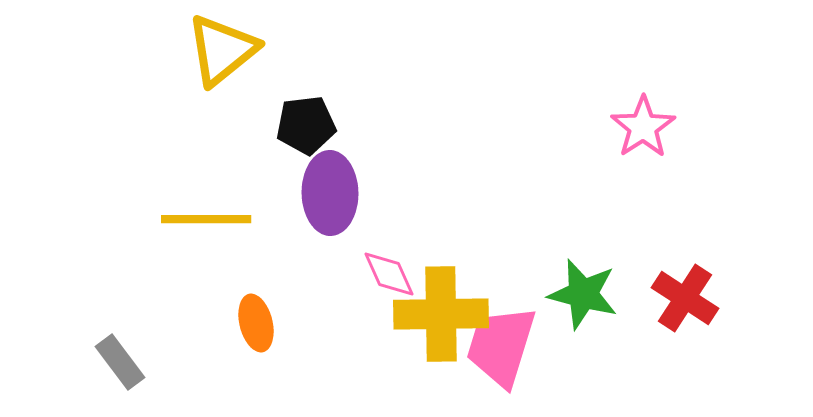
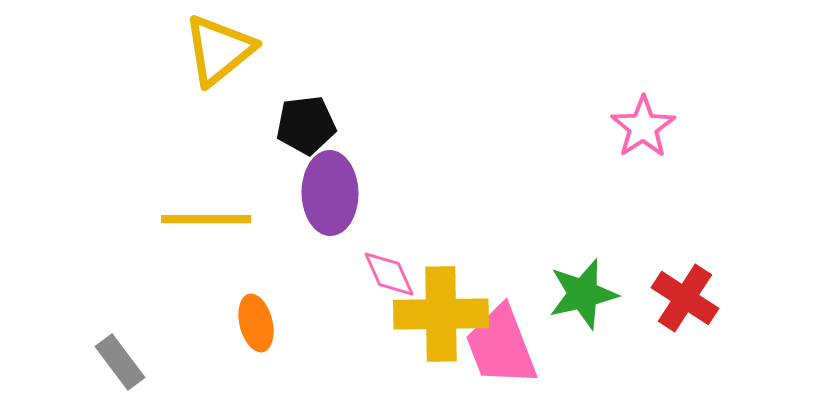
yellow triangle: moved 3 px left
green star: rotated 28 degrees counterclockwise
pink trapezoid: rotated 38 degrees counterclockwise
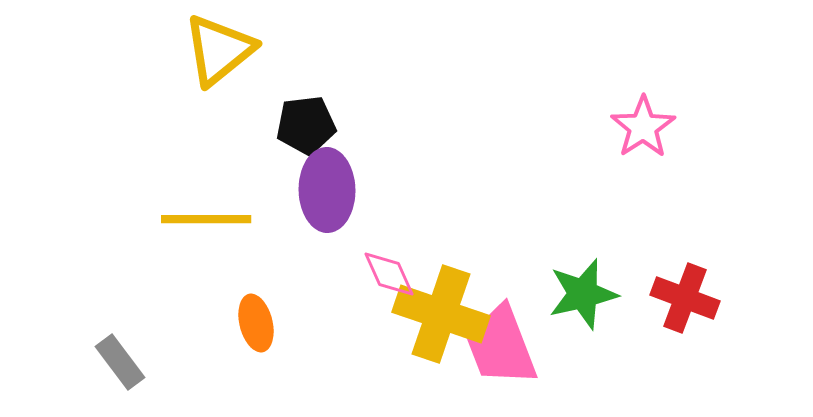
purple ellipse: moved 3 px left, 3 px up
red cross: rotated 12 degrees counterclockwise
yellow cross: rotated 20 degrees clockwise
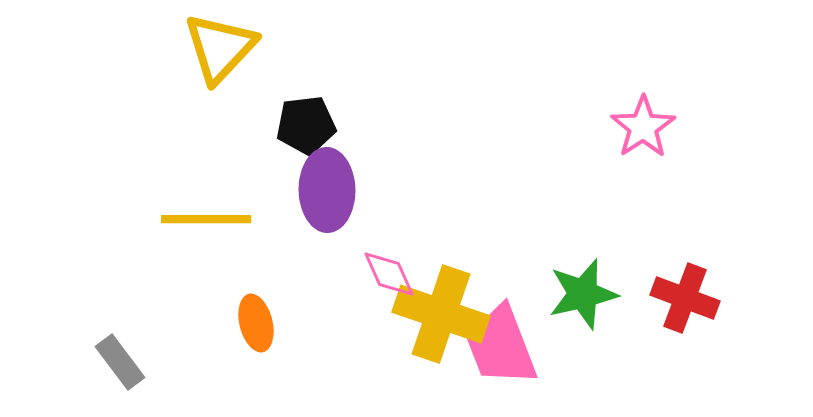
yellow triangle: moved 1 px right, 2 px up; rotated 8 degrees counterclockwise
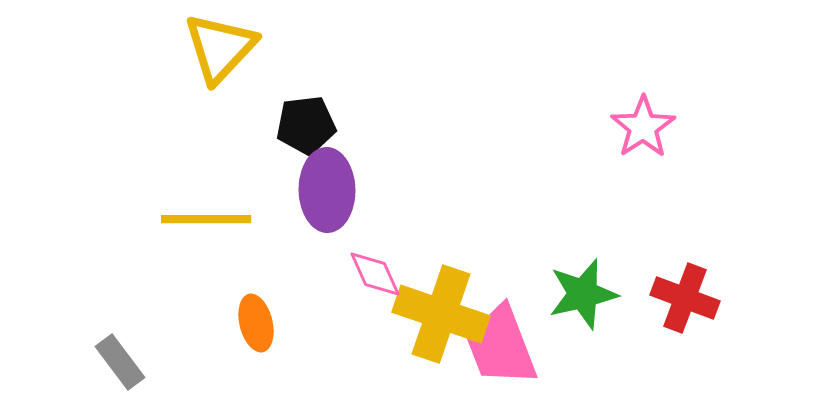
pink diamond: moved 14 px left
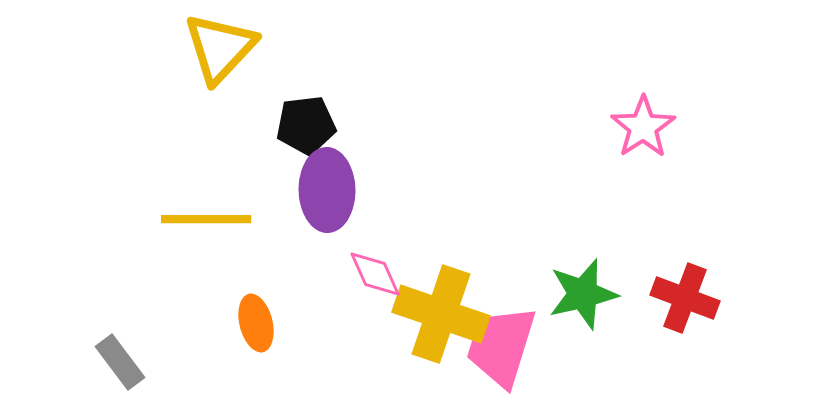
pink trapezoid: rotated 38 degrees clockwise
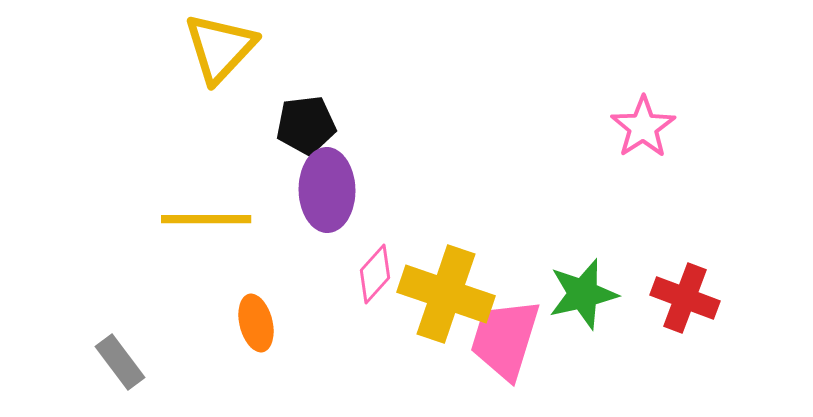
pink diamond: rotated 66 degrees clockwise
yellow cross: moved 5 px right, 20 px up
pink trapezoid: moved 4 px right, 7 px up
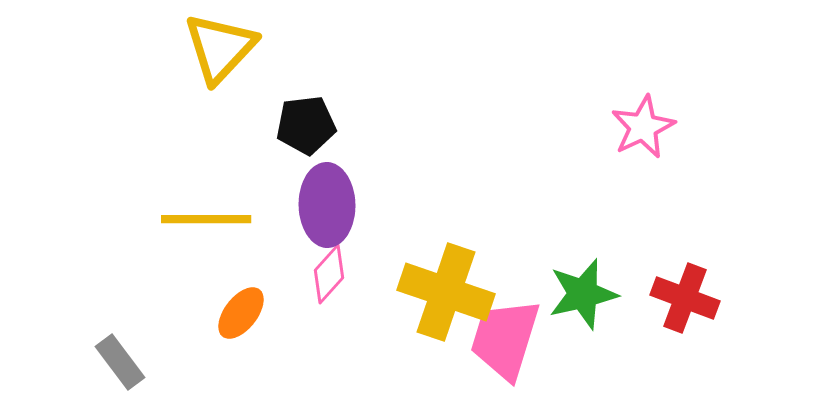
pink star: rotated 8 degrees clockwise
purple ellipse: moved 15 px down
pink diamond: moved 46 px left
yellow cross: moved 2 px up
orange ellipse: moved 15 px left, 10 px up; rotated 52 degrees clockwise
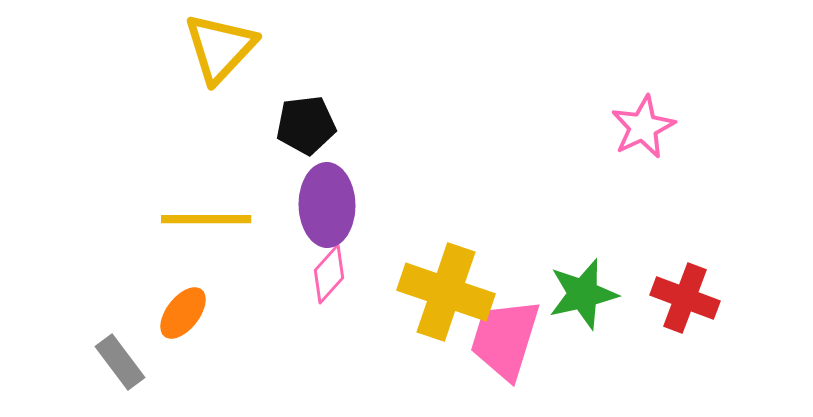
orange ellipse: moved 58 px left
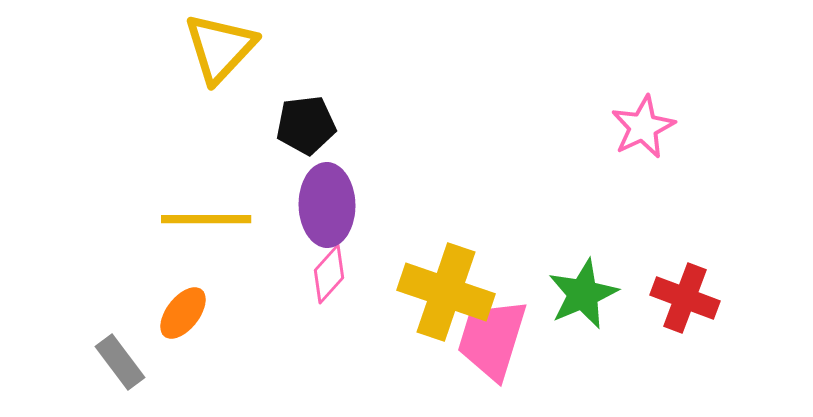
green star: rotated 10 degrees counterclockwise
pink trapezoid: moved 13 px left
